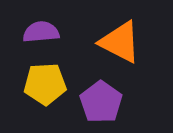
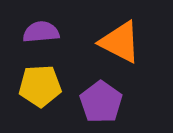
yellow pentagon: moved 5 px left, 2 px down
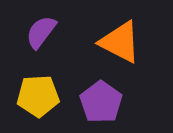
purple semicircle: rotated 48 degrees counterclockwise
yellow pentagon: moved 2 px left, 10 px down
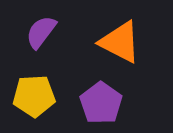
yellow pentagon: moved 4 px left
purple pentagon: moved 1 px down
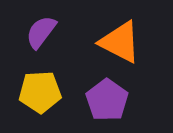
yellow pentagon: moved 6 px right, 4 px up
purple pentagon: moved 6 px right, 3 px up
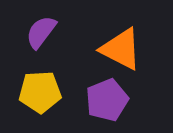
orange triangle: moved 1 px right, 7 px down
purple pentagon: rotated 15 degrees clockwise
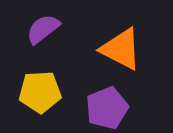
purple semicircle: moved 2 px right, 3 px up; rotated 15 degrees clockwise
purple pentagon: moved 8 px down
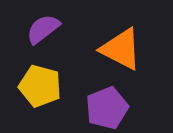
yellow pentagon: moved 6 px up; rotated 18 degrees clockwise
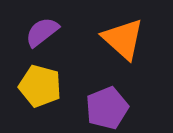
purple semicircle: moved 1 px left, 3 px down
orange triangle: moved 2 px right, 10 px up; rotated 15 degrees clockwise
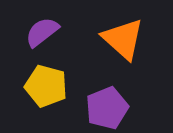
yellow pentagon: moved 6 px right
